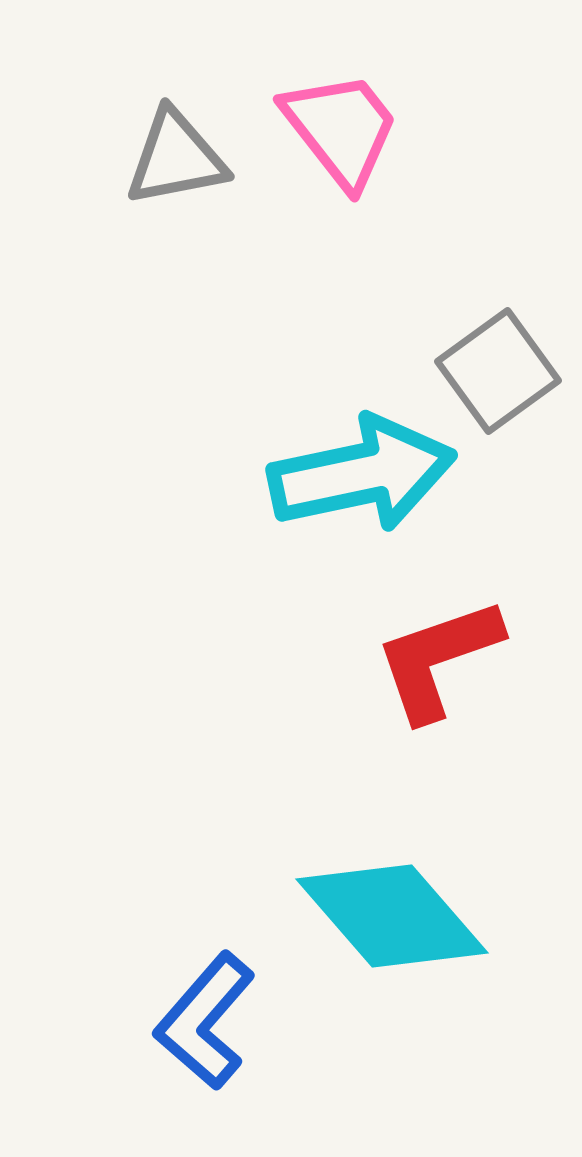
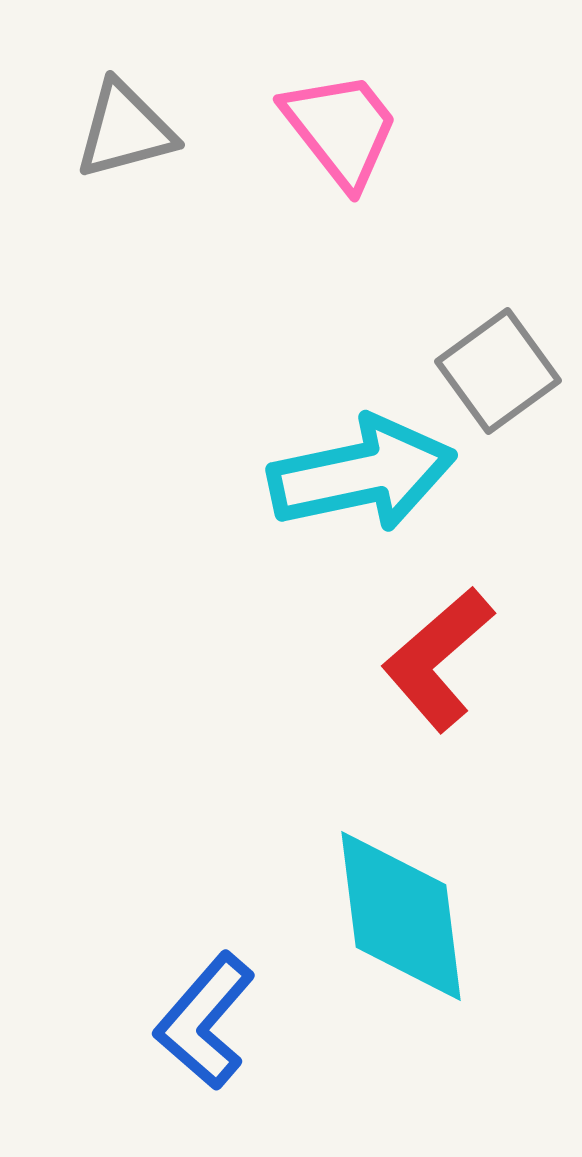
gray triangle: moved 51 px left, 28 px up; rotated 4 degrees counterclockwise
red L-shape: rotated 22 degrees counterclockwise
cyan diamond: moved 9 px right; rotated 34 degrees clockwise
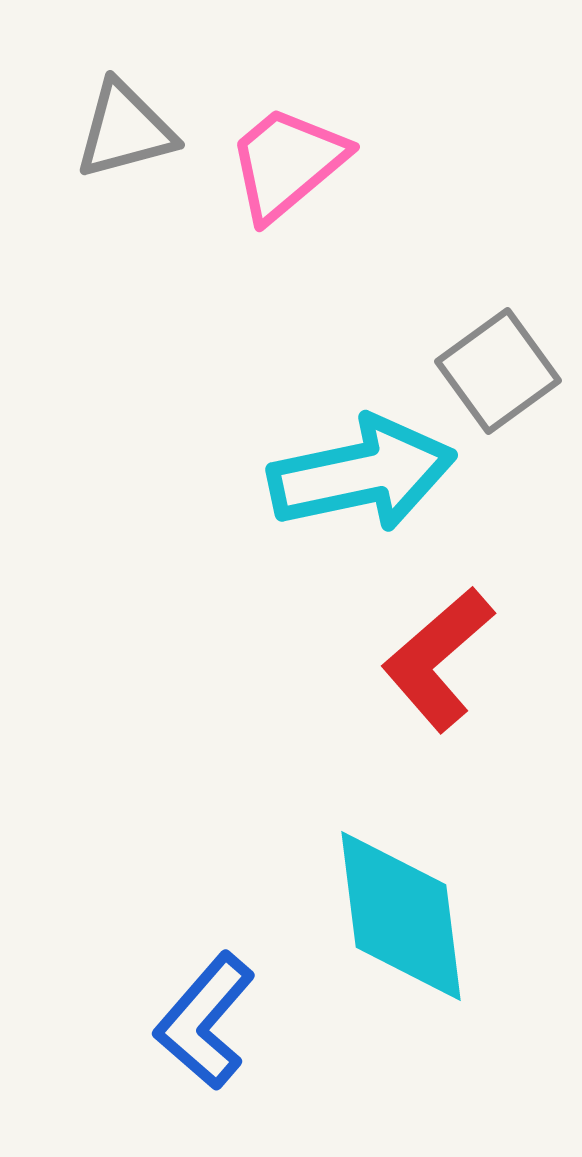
pink trapezoid: moved 54 px left, 34 px down; rotated 92 degrees counterclockwise
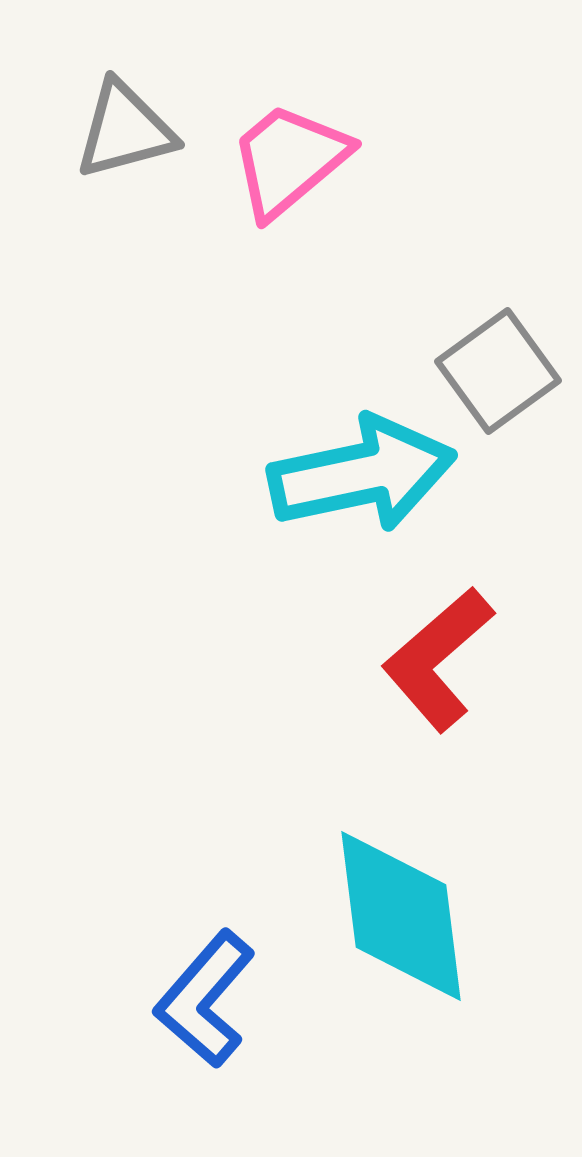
pink trapezoid: moved 2 px right, 3 px up
blue L-shape: moved 22 px up
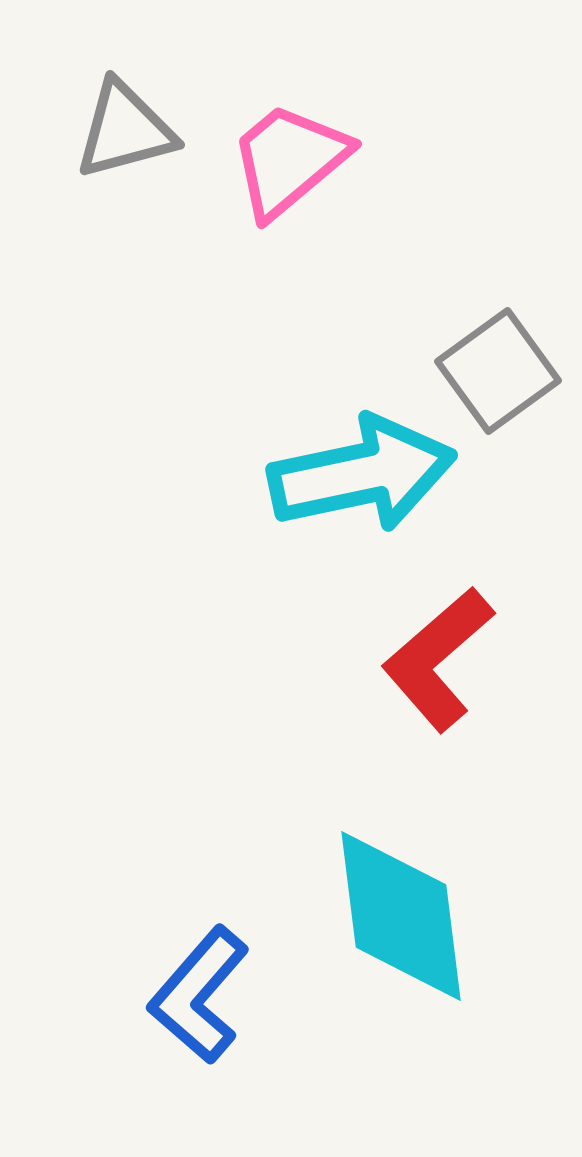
blue L-shape: moved 6 px left, 4 px up
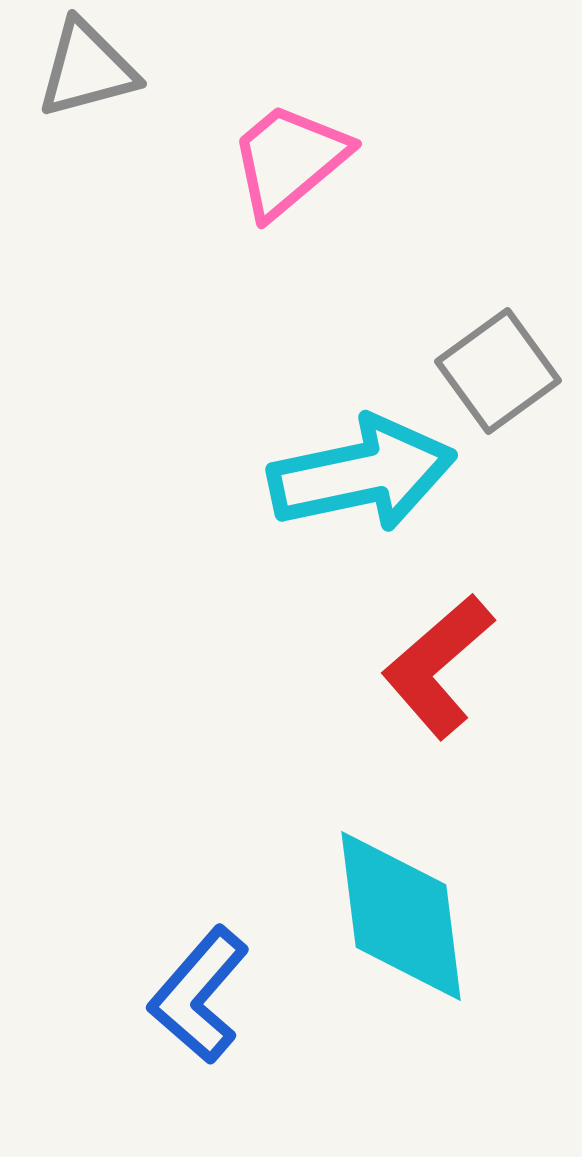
gray triangle: moved 38 px left, 61 px up
red L-shape: moved 7 px down
